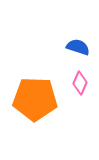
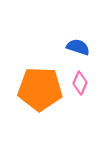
orange pentagon: moved 5 px right, 10 px up
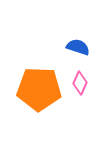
orange pentagon: moved 1 px left
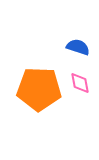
pink diamond: rotated 35 degrees counterclockwise
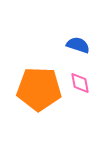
blue semicircle: moved 2 px up
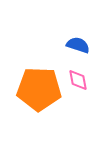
pink diamond: moved 2 px left, 3 px up
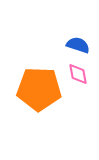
pink diamond: moved 6 px up
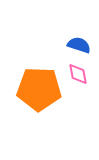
blue semicircle: moved 1 px right
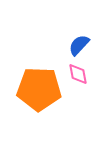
blue semicircle: rotated 65 degrees counterclockwise
